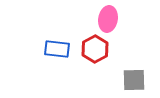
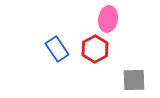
blue rectangle: rotated 50 degrees clockwise
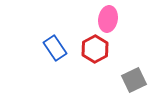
blue rectangle: moved 2 px left, 1 px up
gray square: rotated 25 degrees counterclockwise
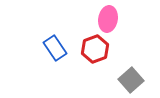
red hexagon: rotated 8 degrees clockwise
gray square: moved 3 px left; rotated 15 degrees counterclockwise
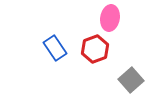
pink ellipse: moved 2 px right, 1 px up
